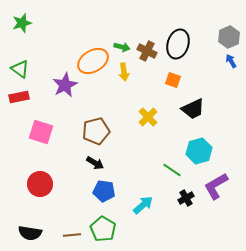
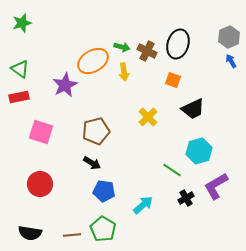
black arrow: moved 3 px left
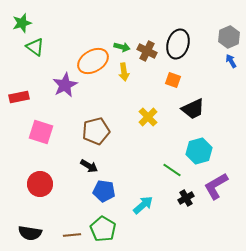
green triangle: moved 15 px right, 22 px up
black arrow: moved 3 px left, 3 px down
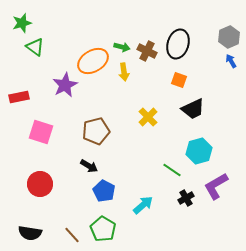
orange square: moved 6 px right
blue pentagon: rotated 20 degrees clockwise
brown line: rotated 54 degrees clockwise
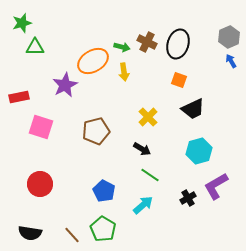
green triangle: rotated 36 degrees counterclockwise
brown cross: moved 9 px up
pink square: moved 5 px up
black arrow: moved 53 px right, 17 px up
green line: moved 22 px left, 5 px down
black cross: moved 2 px right
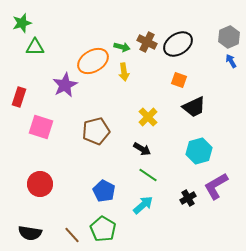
black ellipse: rotated 40 degrees clockwise
red rectangle: rotated 60 degrees counterclockwise
black trapezoid: moved 1 px right, 2 px up
green line: moved 2 px left
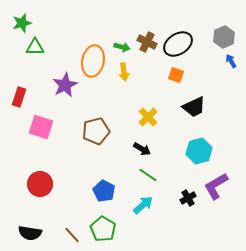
gray hexagon: moved 5 px left
orange ellipse: rotated 48 degrees counterclockwise
orange square: moved 3 px left, 5 px up
